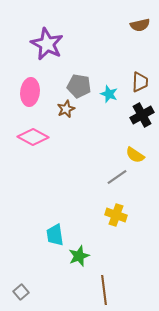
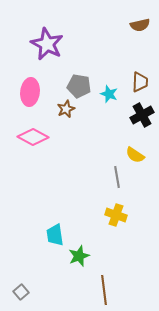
gray line: rotated 65 degrees counterclockwise
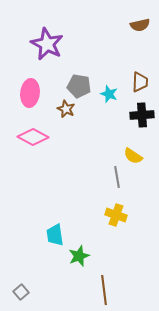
pink ellipse: moved 1 px down
brown star: rotated 24 degrees counterclockwise
black cross: rotated 25 degrees clockwise
yellow semicircle: moved 2 px left, 1 px down
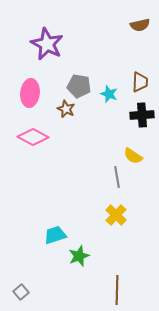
yellow cross: rotated 25 degrees clockwise
cyan trapezoid: rotated 80 degrees clockwise
brown line: moved 13 px right; rotated 8 degrees clockwise
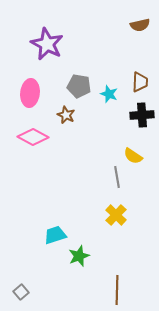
brown star: moved 6 px down
